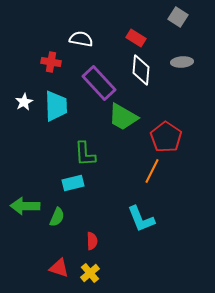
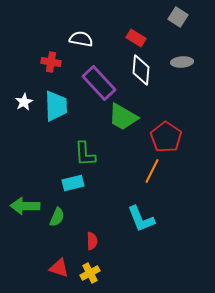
yellow cross: rotated 12 degrees clockwise
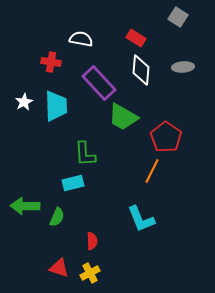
gray ellipse: moved 1 px right, 5 px down
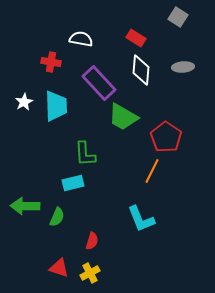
red semicircle: rotated 18 degrees clockwise
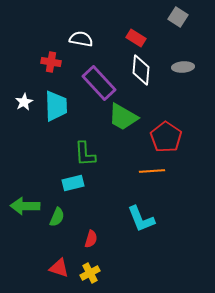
orange line: rotated 60 degrees clockwise
red semicircle: moved 1 px left, 2 px up
